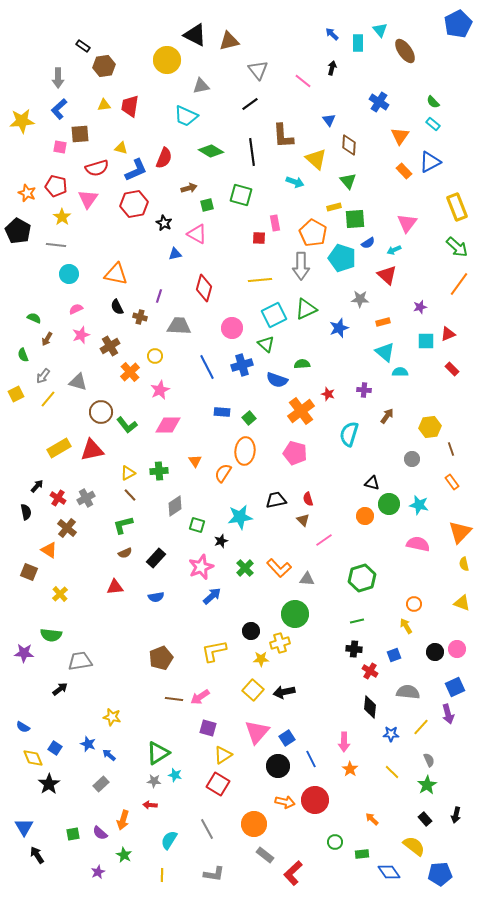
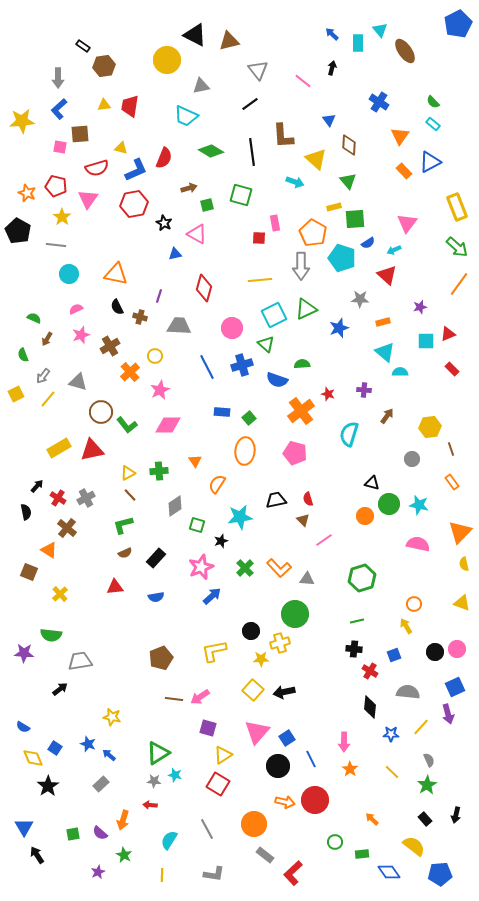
orange semicircle at (223, 473): moved 6 px left, 11 px down
black star at (49, 784): moved 1 px left, 2 px down
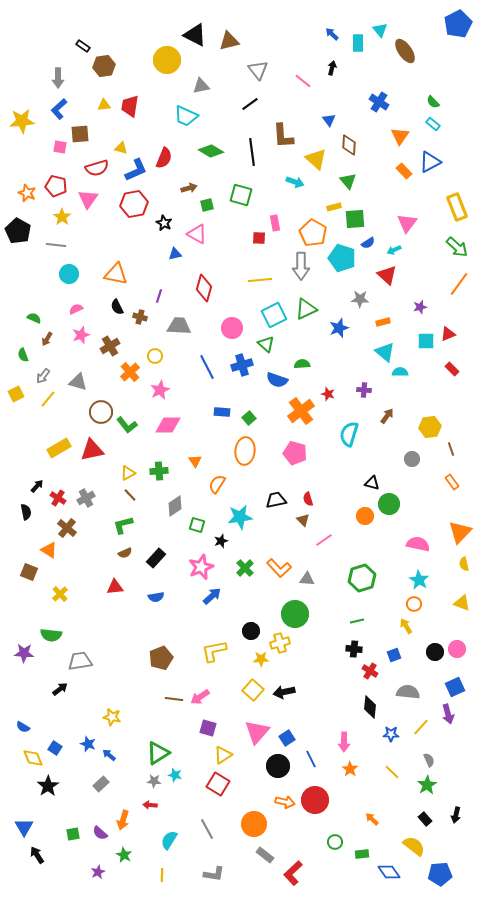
cyan star at (419, 505): moved 75 px down; rotated 18 degrees clockwise
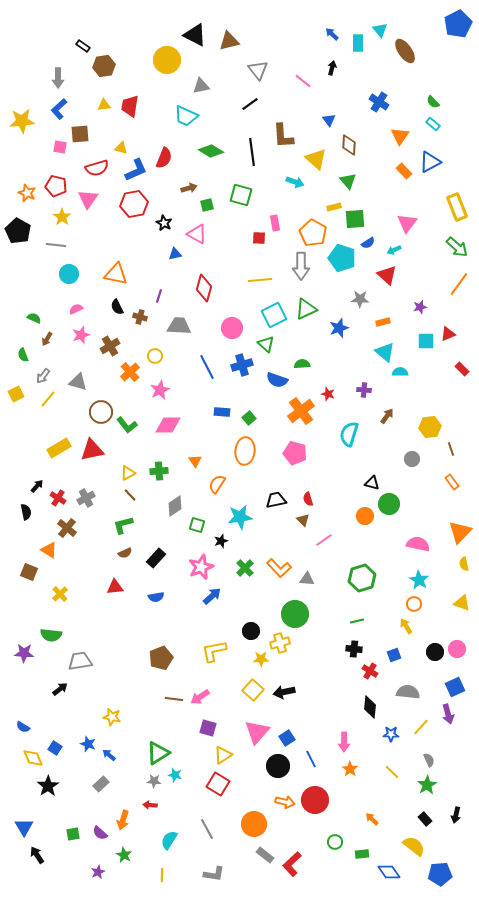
red rectangle at (452, 369): moved 10 px right
red L-shape at (293, 873): moved 1 px left, 9 px up
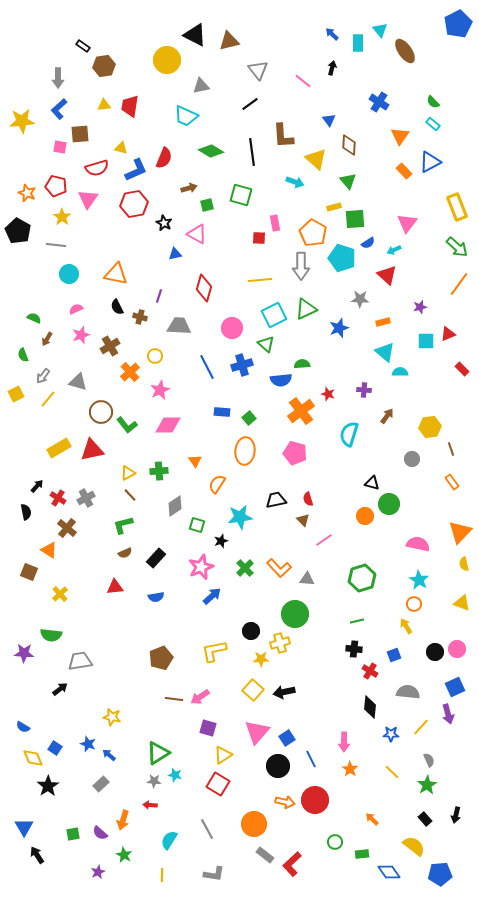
blue semicircle at (277, 380): moved 4 px right; rotated 25 degrees counterclockwise
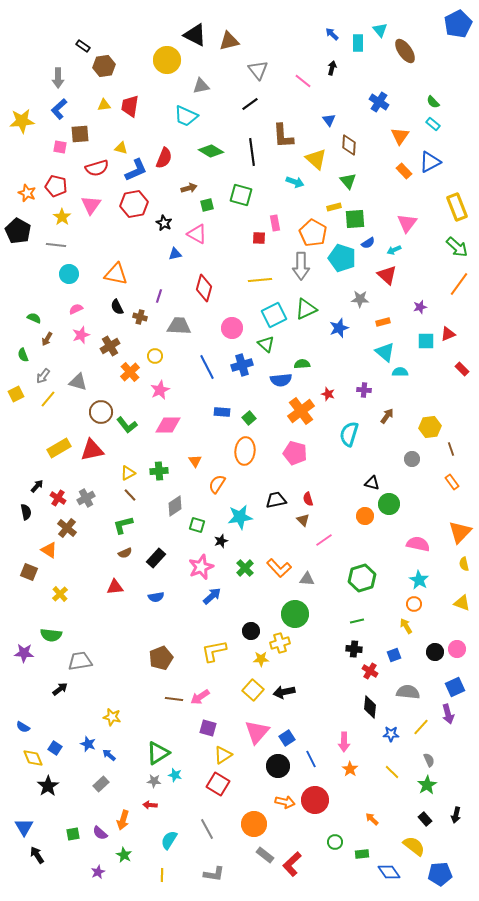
pink triangle at (88, 199): moved 3 px right, 6 px down
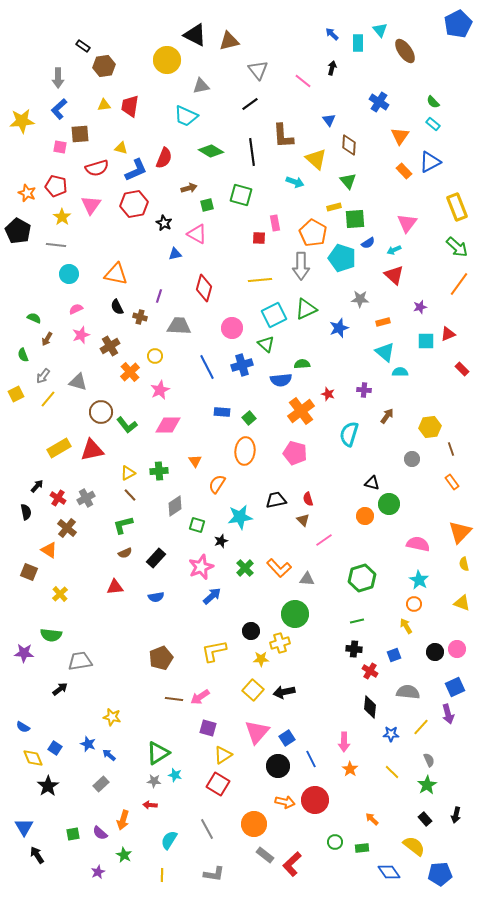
red triangle at (387, 275): moved 7 px right
green rectangle at (362, 854): moved 6 px up
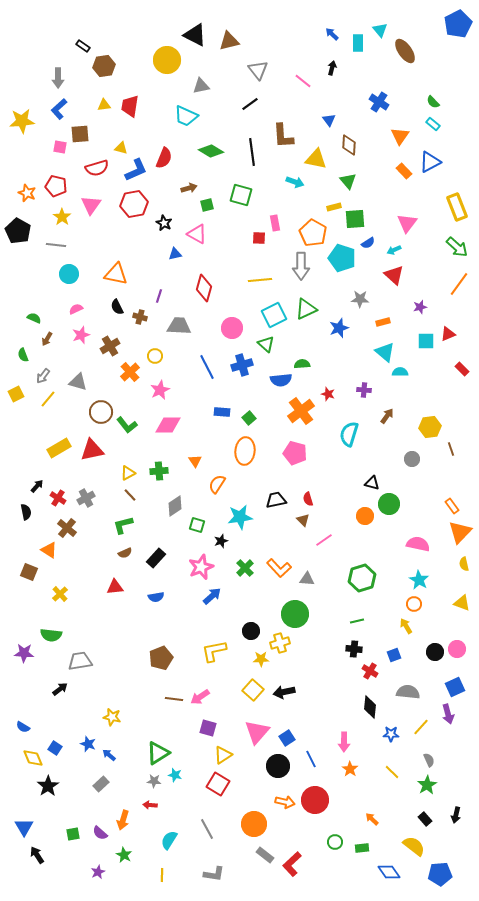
yellow triangle at (316, 159): rotated 30 degrees counterclockwise
orange rectangle at (452, 482): moved 24 px down
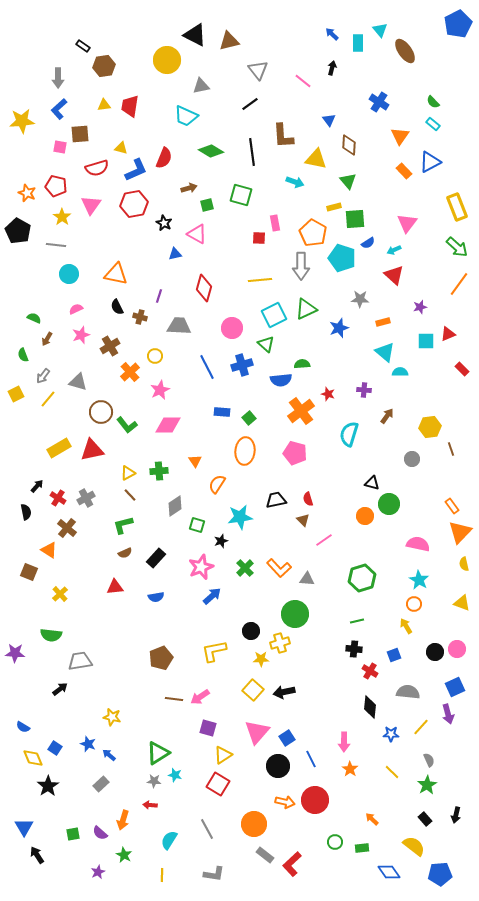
purple star at (24, 653): moved 9 px left
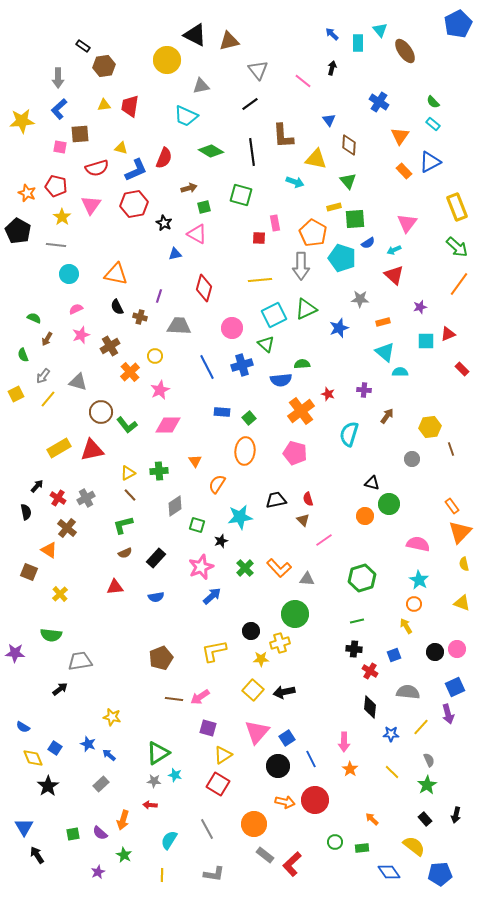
green square at (207, 205): moved 3 px left, 2 px down
